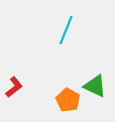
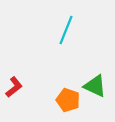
orange pentagon: rotated 10 degrees counterclockwise
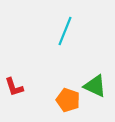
cyan line: moved 1 px left, 1 px down
red L-shape: rotated 110 degrees clockwise
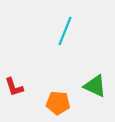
orange pentagon: moved 10 px left, 3 px down; rotated 15 degrees counterclockwise
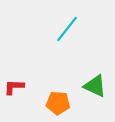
cyan line: moved 2 px right, 2 px up; rotated 16 degrees clockwise
red L-shape: rotated 110 degrees clockwise
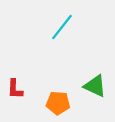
cyan line: moved 5 px left, 2 px up
red L-shape: moved 1 px right, 2 px down; rotated 90 degrees counterclockwise
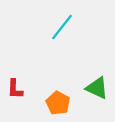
green triangle: moved 2 px right, 2 px down
orange pentagon: rotated 25 degrees clockwise
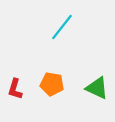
red L-shape: rotated 15 degrees clockwise
orange pentagon: moved 6 px left, 19 px up; rotated 20 degrees counterclockwise
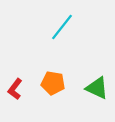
orange pentagon: moved 1 px right, 1 px up
red L-shape: rotated 20 degrees clockwise
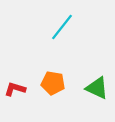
red L-shape: rotated 70 degrees clockwise
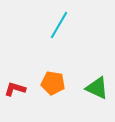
cyan line: moved 3 px left, 2 px up; rotated 8 degrees counterclockwise
